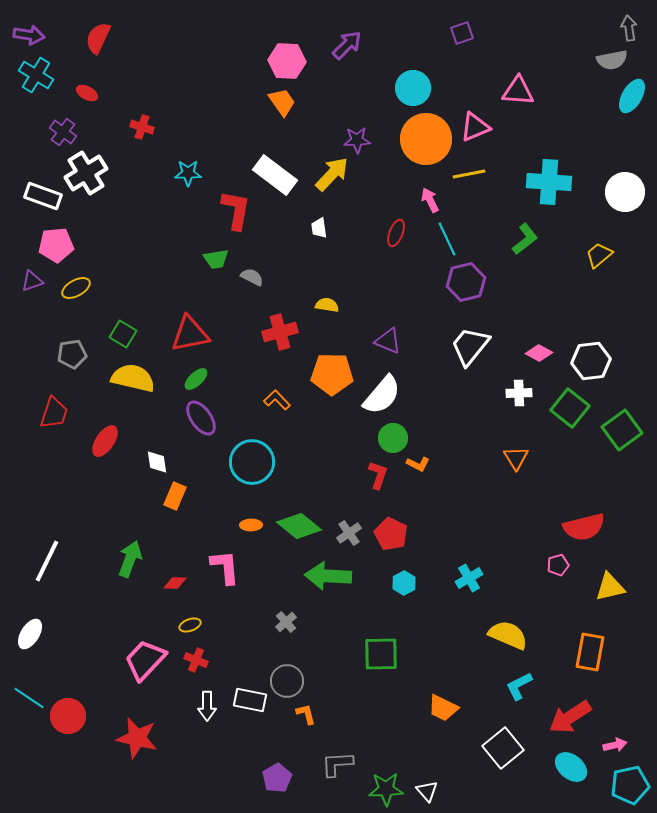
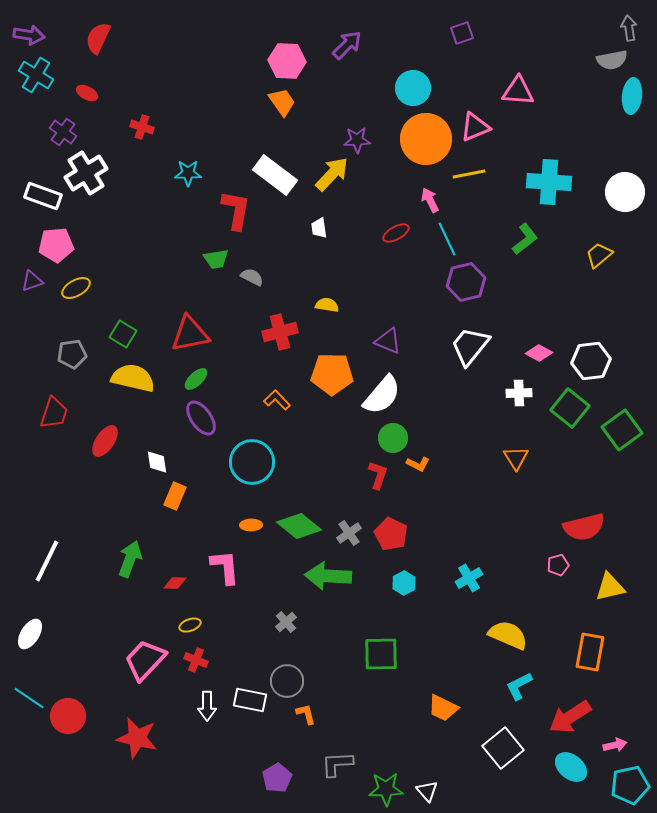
cyan ellipse at (632, 96): rotated 24 degrees counterclockwise
red ellipse at (396, 233): rotated 40 degrees clockwise
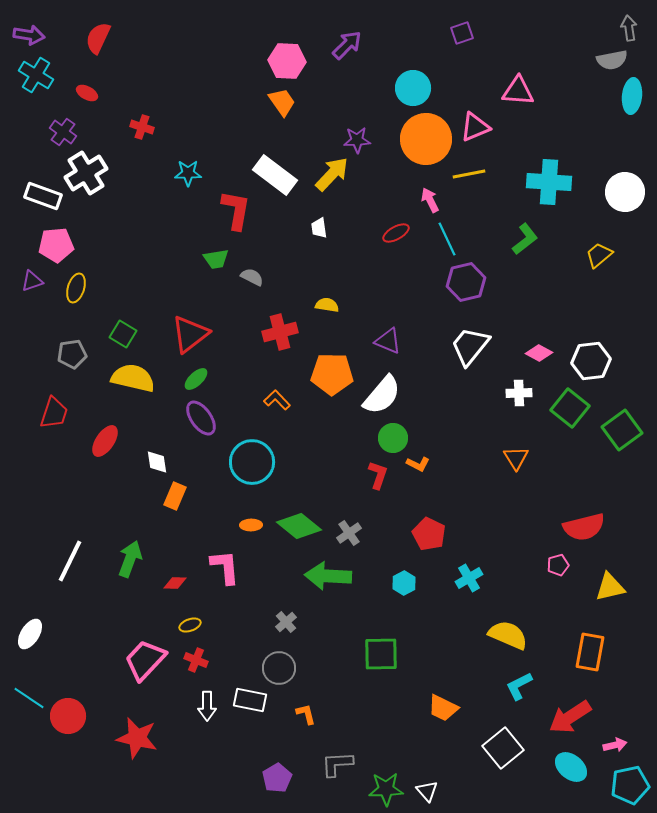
yellow ellipse at (76, 288): rotated 44 degrees counterclockwise
red triangle at (190, 334): rotated 27 degrees counterclockwise
red pentagon at (391, 534): moved 38 px right
white line at (47, 561): moved 23 px right
gray circle at (287, 681): moved 8 px left, 13 px up
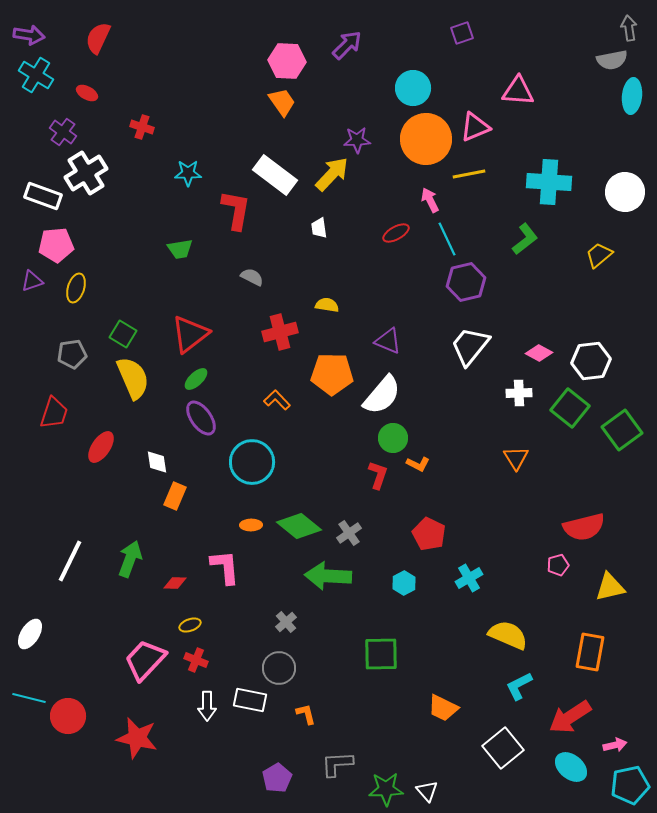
green trapezoid at (216, 259): moved 36 px left, 10 px up
yellow semicircle at (133, 378): rotated 54 degrees clockwise
red ellipse at (105, 441): moved 4 px left, 6 px down
cyan line at (29, 698): rotated 20 degrees counterclockwise
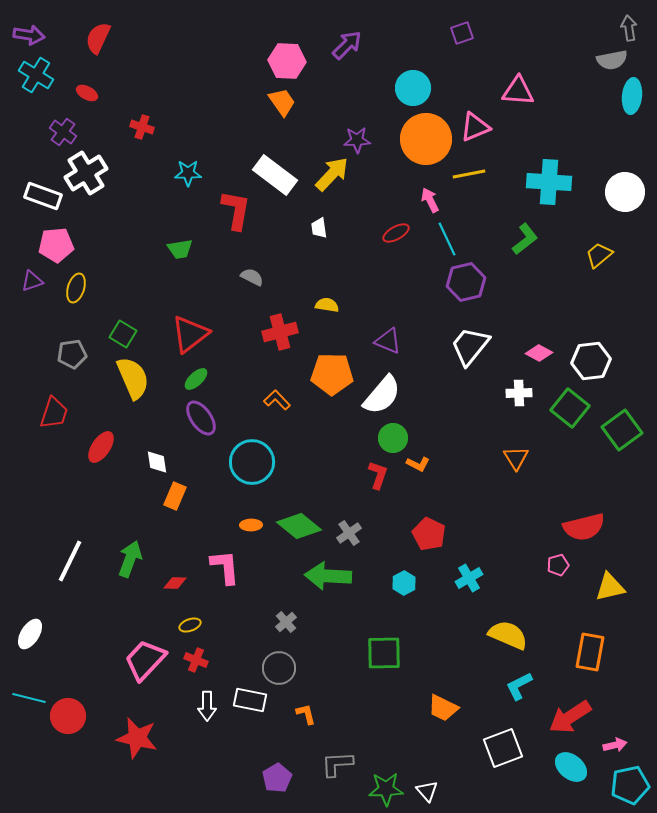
green square at (381, 654): moved 3 px right, 1 px up
white square at (503, 748): rotated 18 degrees clockwise
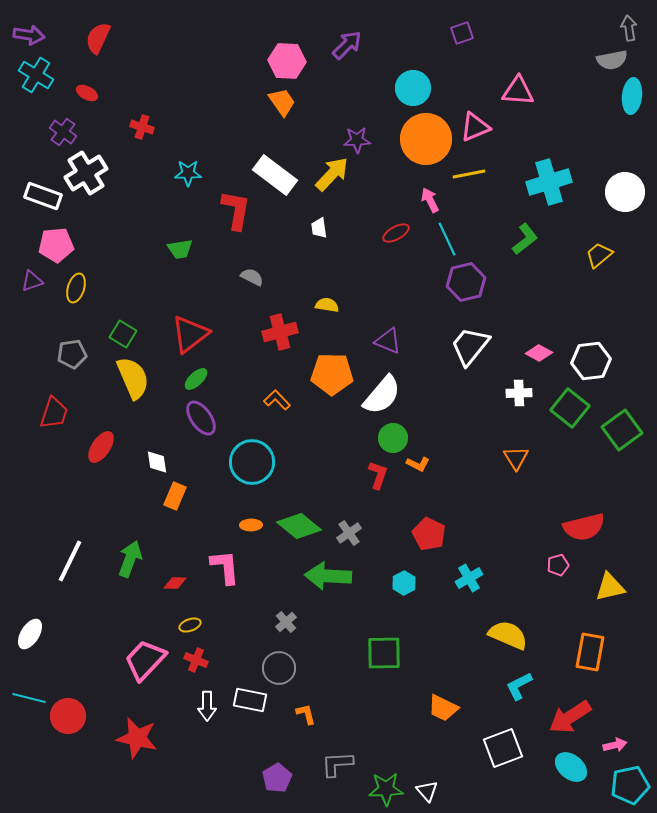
cyan cross at (549, 182): rotated 21 degrees counterclockwise
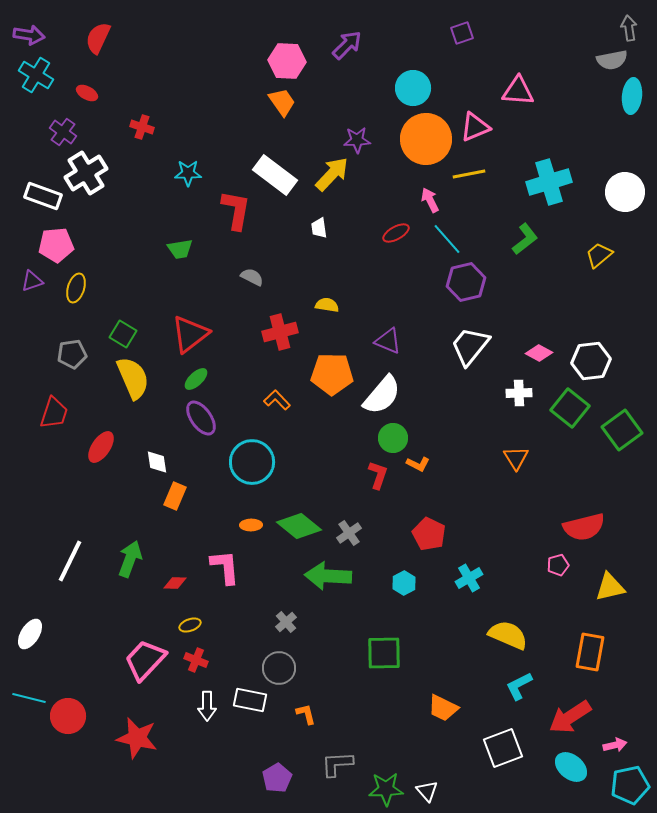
cyan line at (447, 239): rotated 16 degrees counterclockwise
